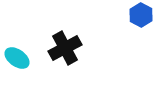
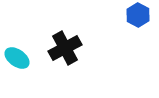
blue hexagon: moved 3 px left
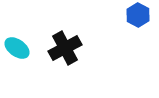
cyan ellipse: moved 10 px up
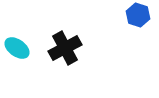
blue hexagon: rotated 10 degrees counterclockwise
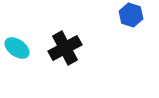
blue hexagon: moved 7 px left
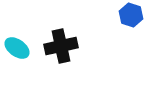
black cross: moved 4 px left, 2 px up; rotated 16 degrees clockwise
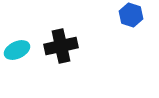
cyan ellipse: moved 2 px down; rotated 60 degrees counterclockwise
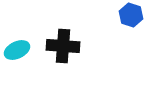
black cross: moved 2 px right; rotated 16 degrees clockwise
